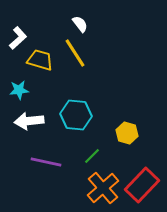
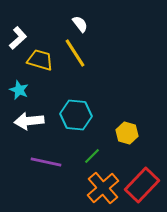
cyan star: rotated 30 degrees clockwise
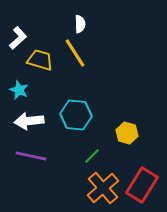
white semicircle: rotated 36 degrees clockwise
purple line: moved 15 px left, 6 px up
red rectangle: rotated 12 degrees counterclockwise
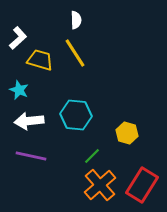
white semicircle: moved 4 px left, 4 px up
orange cross: moved 3 px left, 3 px up
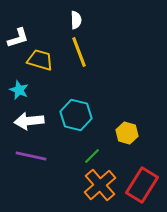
white L-shape: rotated 25 degrees clockwise
yellow line: moved 4 px right, 1 px up; rotated 12 degrees clockwise
cyan hexagon: rotated 8 degrees clockwise
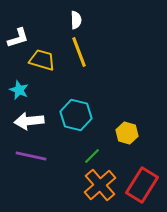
yellow trapezoid: moved 2 px right
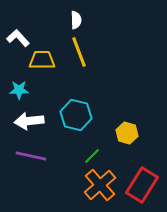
white L-shape: rotated 115 degrees counterclockwise
yellow trapezoid: rotated 16 degrees counterclockwise
cyan star: rotated 24 degrees counterclockwise
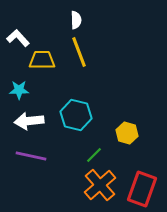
green line: moved 2 px right, 1 px up
red rectangle: moved 4 px down; rotated 12 degrees counterclockwise
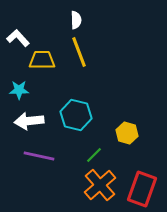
purple line: moved 8 px right
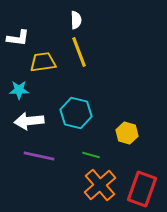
white L-shape: rotated 140 degrees clockwise
yellow trapezoid: moved 1 px right, 2 px down; rotated 8 degrees counterclockwise
cyan hexagon: moved 2 px up
green line: moved 3 px left; rotated 60 degrees clockwise
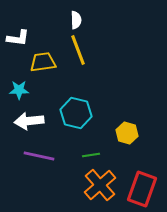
yellow line: moved 1 px left, 2 px up
green line: rotated 24 degrees counterclockwise
